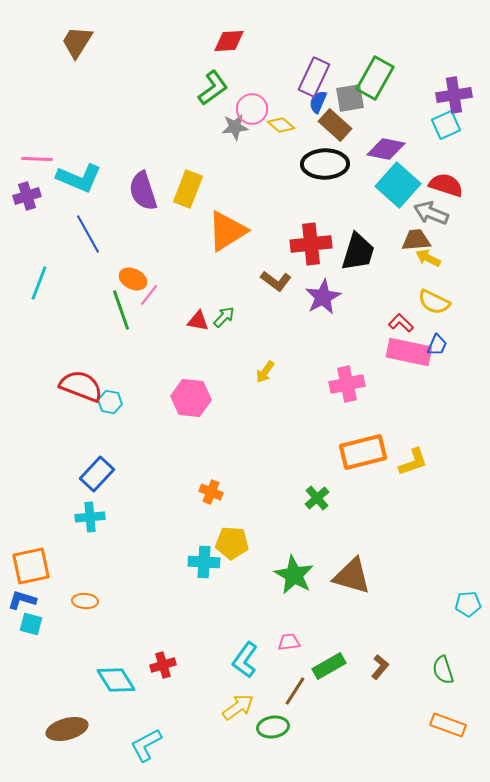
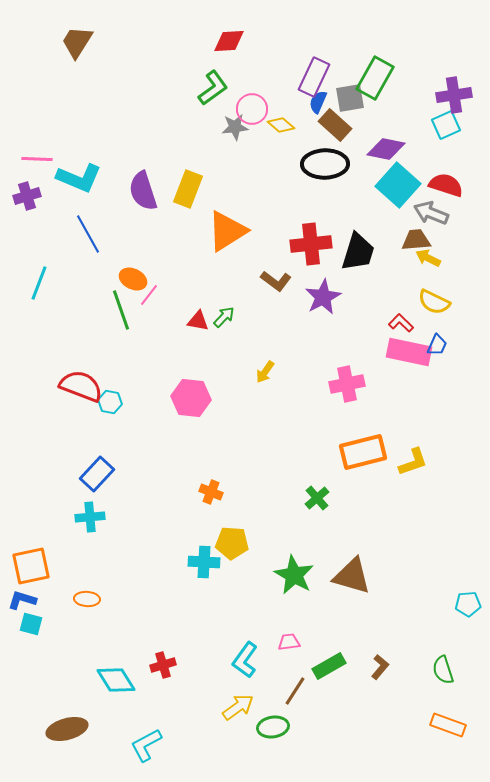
orange ellipse at (85, 601): moved 2 px right, 2 px up
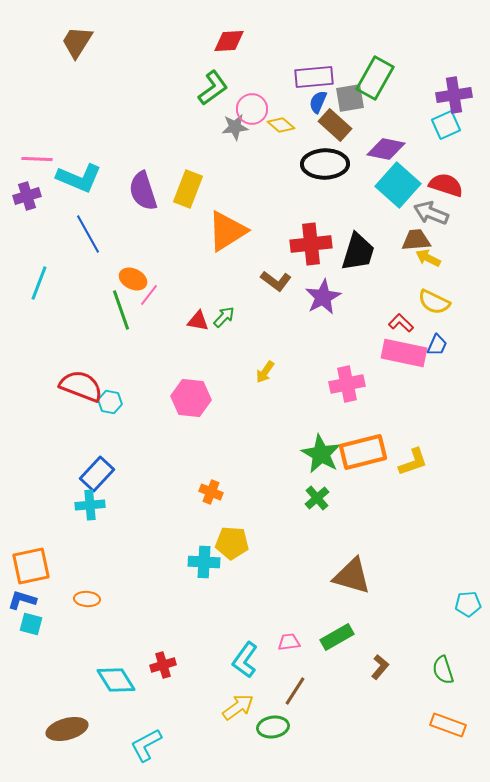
purple rectangle at (314, 77): rotated 60 degrees clockwise
pink rectangle at (409, 352): moved 5 px left, 1 px down
cyan cross at (90, 517): moved 12 px up
green star at (294, 575): moved 27 px right, 121 px up
green rectangle at (329, 666): moved 8 px right, 29 px up
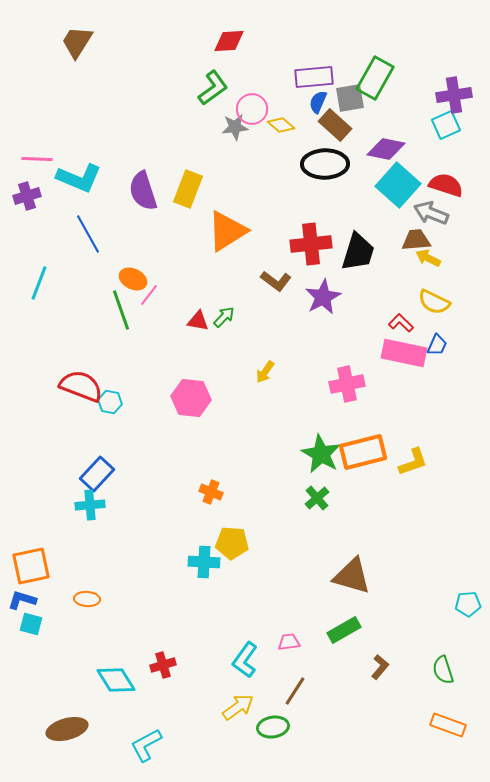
green rectangle at (337, 637): moved 7 px right, 7 px up
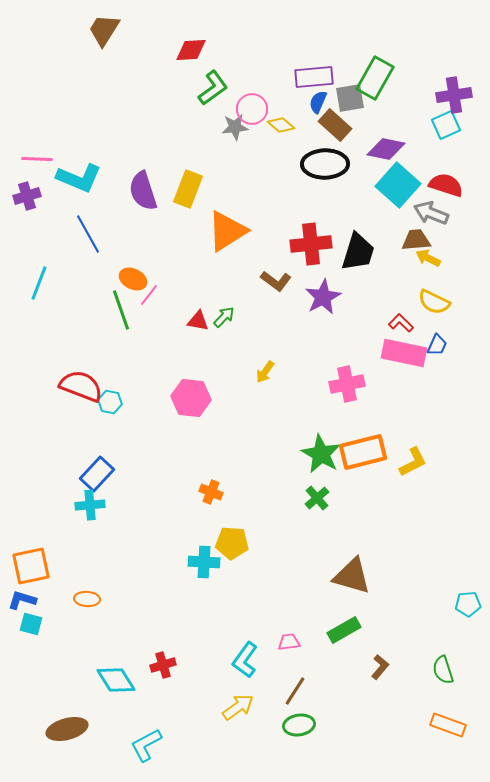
red diamond at (229, 41): moved 38 px left, 9 px down
brown trapezoid at (77, 42): moved 27 px right, 12 px up
yellow L-shape at (413, 462): rotated 8 degrees counterclockwise
green ellipse at (273, 727): moved 26 px right, 2 px up
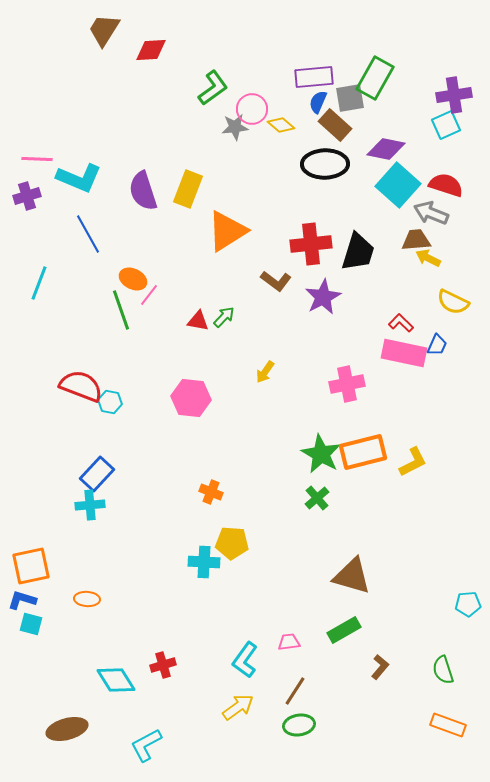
red diamond at (191, 50): moved 40 px left
yellow semicircle at (434, 302): moved 19 px right
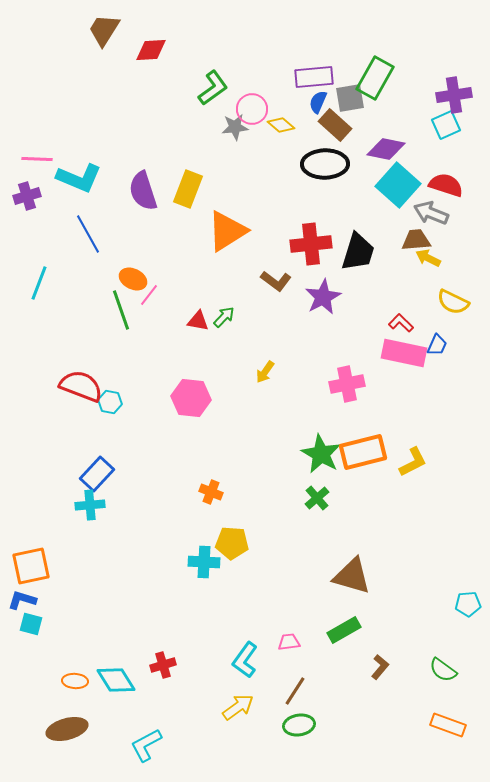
orange ellipse at (87, 599): moved 12 px left, 82 px down
green semicircle at (443, 670): rotated 36 degrees counterclockwise
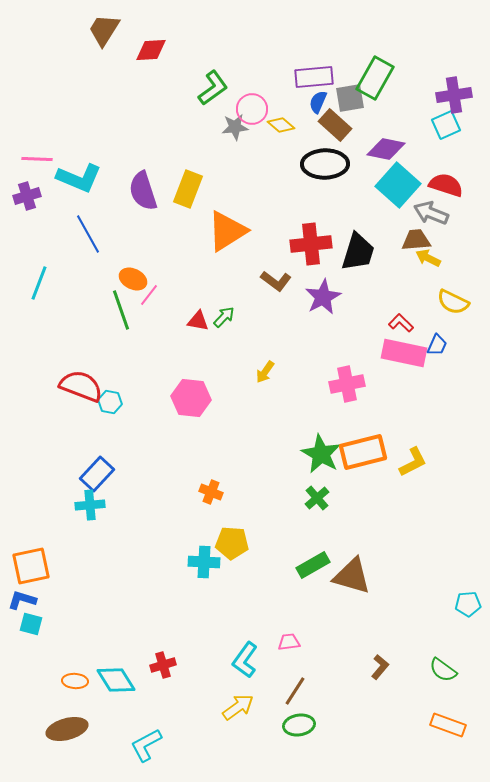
green rectangle at (344, 630): moved 31 px left, 65 px up
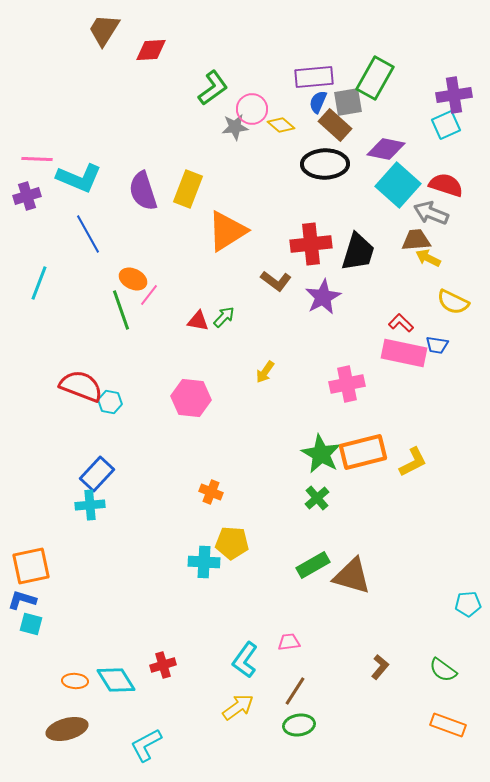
gray square at (350, 98): moved 2 px left, 4 px down
blue trapezoid at (437, 345): rotated 75 degrees clockwise
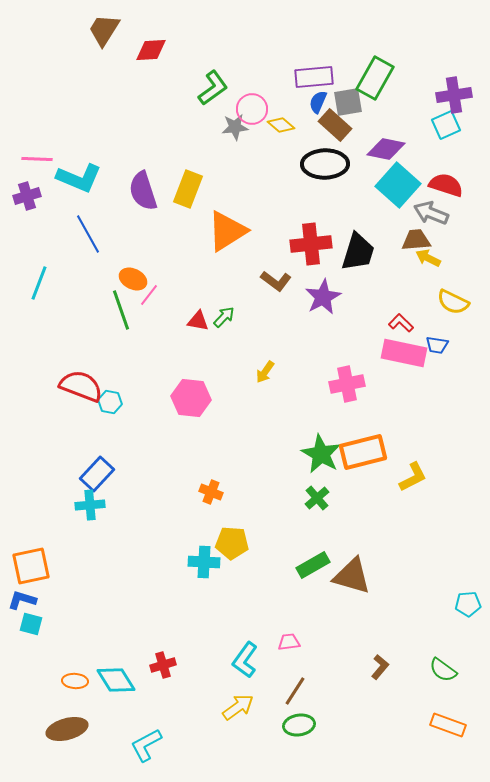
yellow L-shape at (413, 462): moved 15 px down
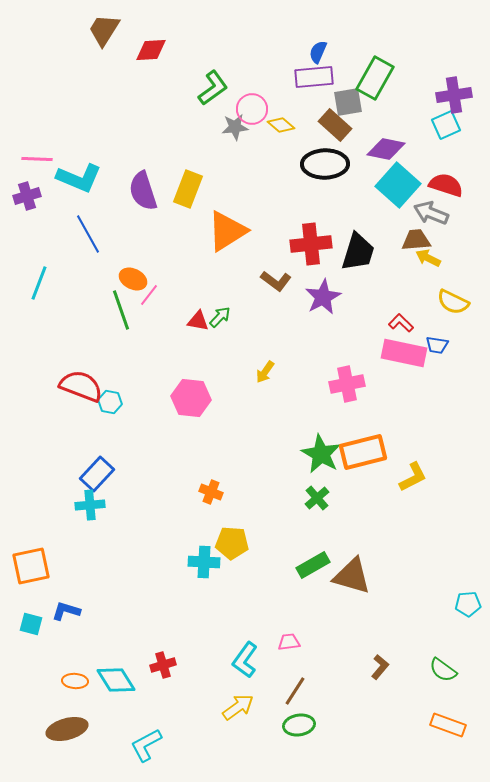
blue semicircle at (318, 102): moved 50 px up
green arrow at (224, 317): moved 4 px left
blue L-shape at (22, 600): moved 44 px right, 11 px down
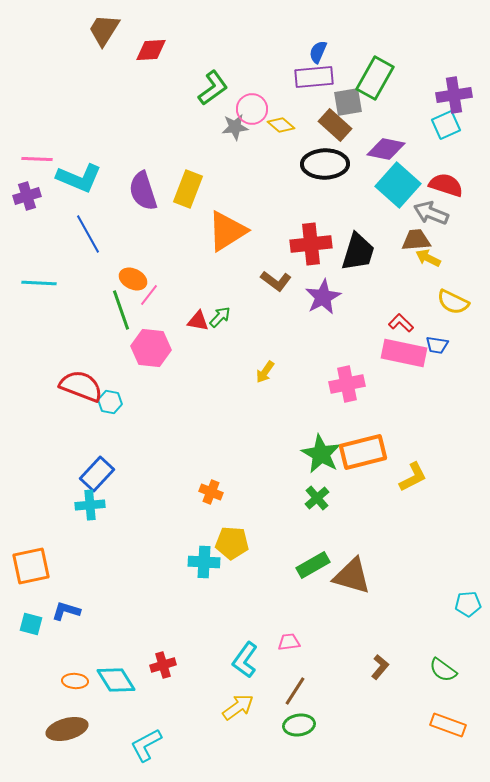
cyan line at (39, 283): rotated 72 degrees clockwise
pink hexagon at (191, 398): moved 40 px left, 50 px up
